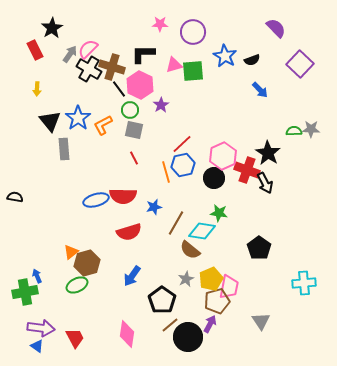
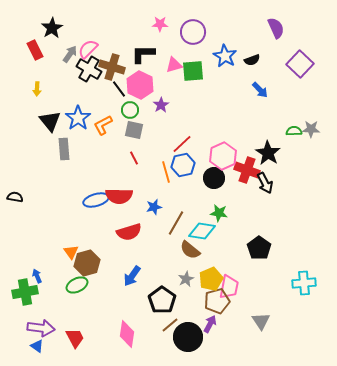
purple semicircle at (276, 28): rotated 20 degrees clockwise
red semicircle at (123, 196): moved 4 px left
orange triangle at (71, 252): rotated 28 degrees counterclockwise
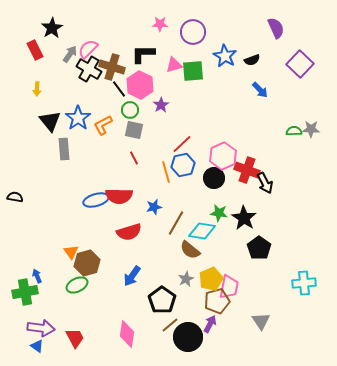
black star at (268, 153): moved 24 px left, 65 px down
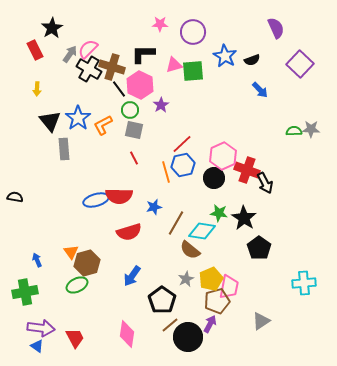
blue arrow at (37, 276): moved 16 px up
gray triangle at (261, 321): rotated 30 degrees clockwise
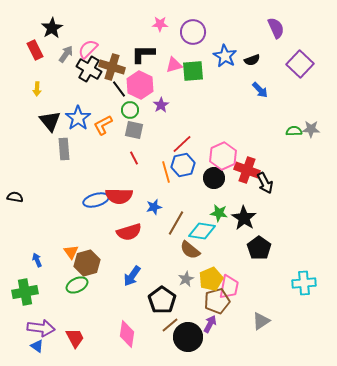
gray arrow at (70, 54): moved 4 px left
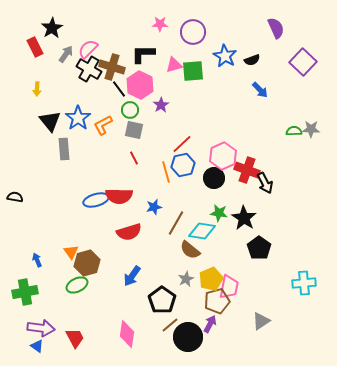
red rectangle at (35, 50): moved 3 px up
purple square at (300, 64): moved 3 px right, 2 px up
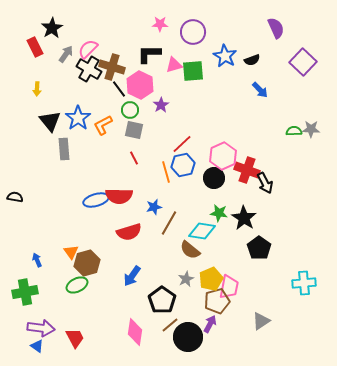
black L-shape at (143, 54): moved 6 px right
brown line at (176, 223): moved 7 px left
pink diamond at (127, 334): moved 8 px right, 2 px up
